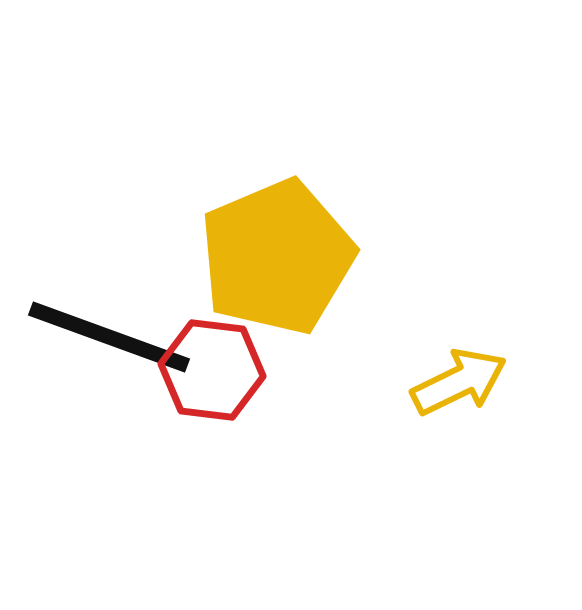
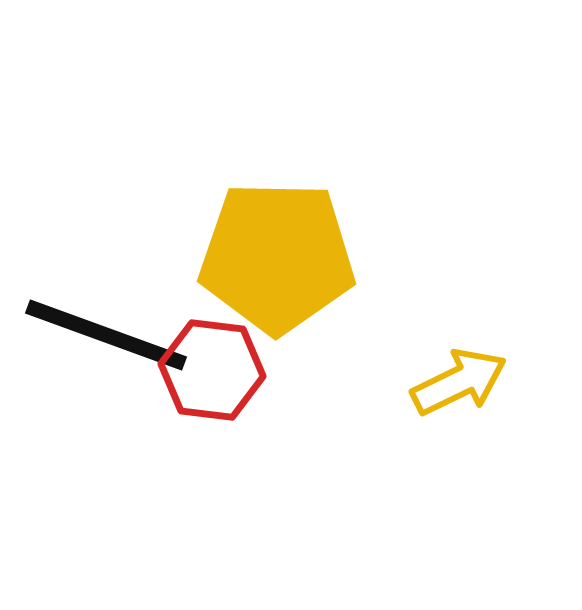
yellow pentagon: rotated 24 degrees clockwise
black line: moved 3 px left, 2 px up
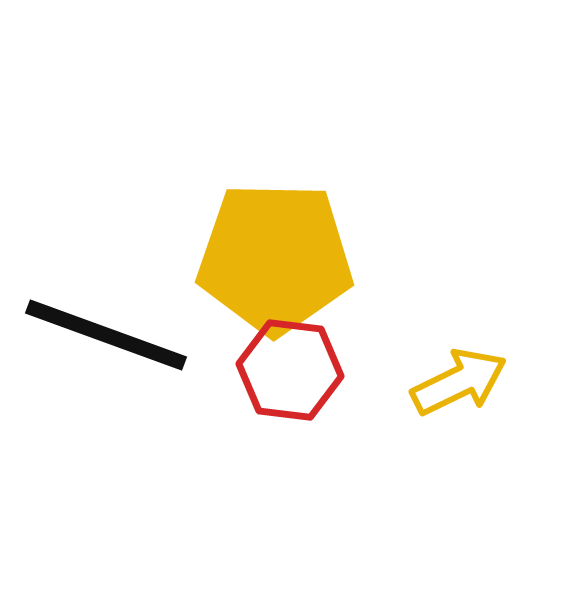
yellow pentagon: moved 2 px left, 1 px down
red hexagon: moved 78 px right
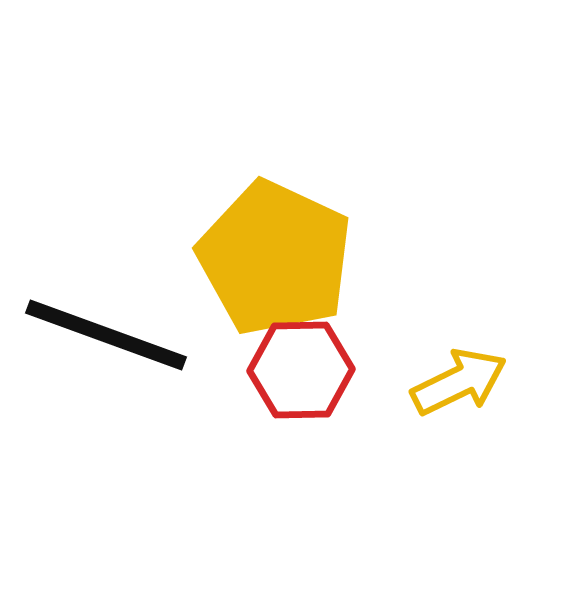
yellow pentagon: rotated 24 degrees clockwise
red hexagon: moved 11 px right; rotated 8 degrees counterclockwise
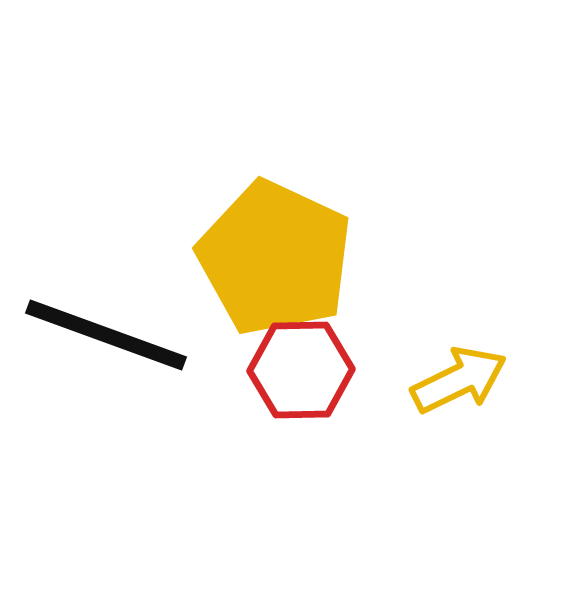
yellow arrow: moved 2 px up
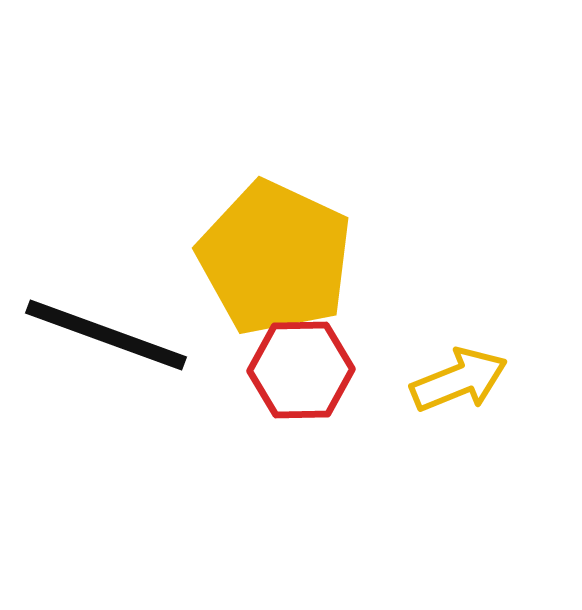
yellow arrow: rotated 4 degrees clockwise
